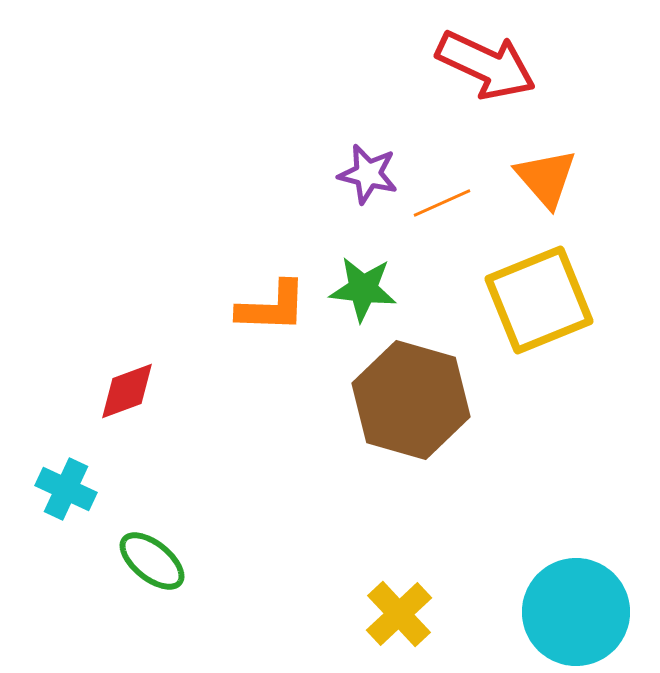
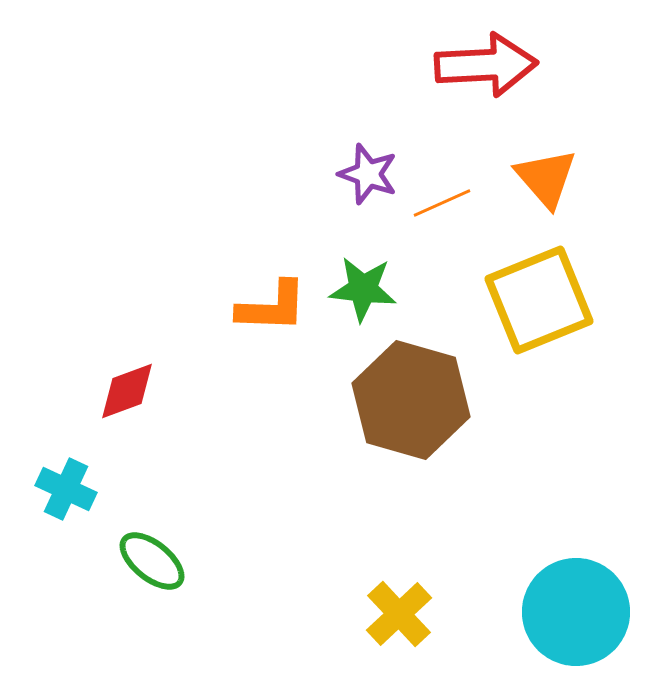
red arrow: rotated 28 degrees counterclockwise
purple star: rotated 6 degrees clockwise
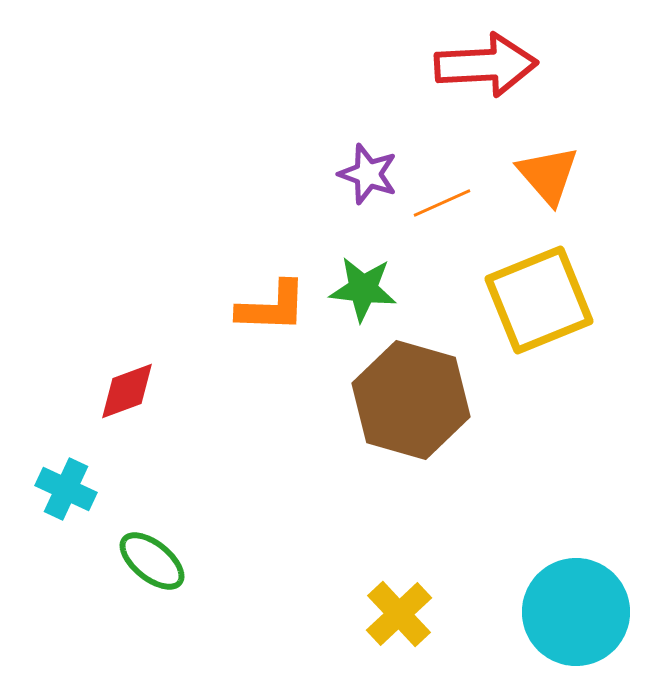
orange triangle: moved 2 px right, 3 px up
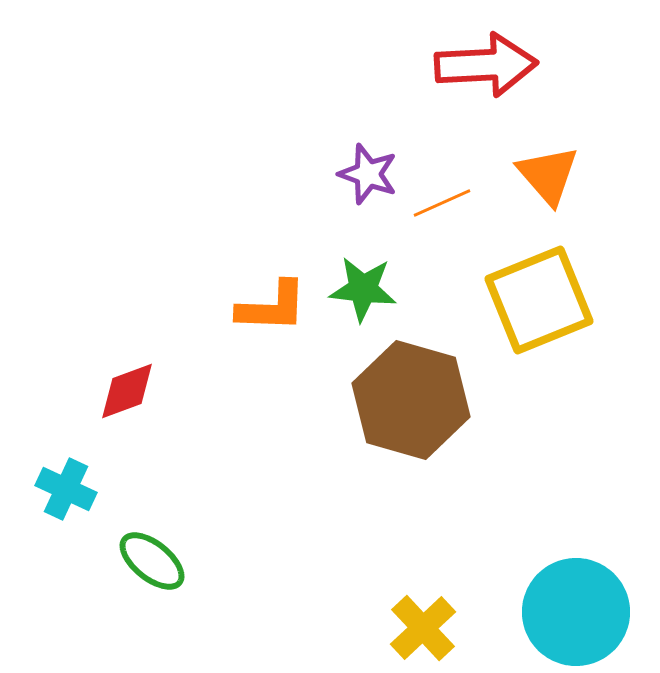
yellow cross: moved 24 px right, 14 px down
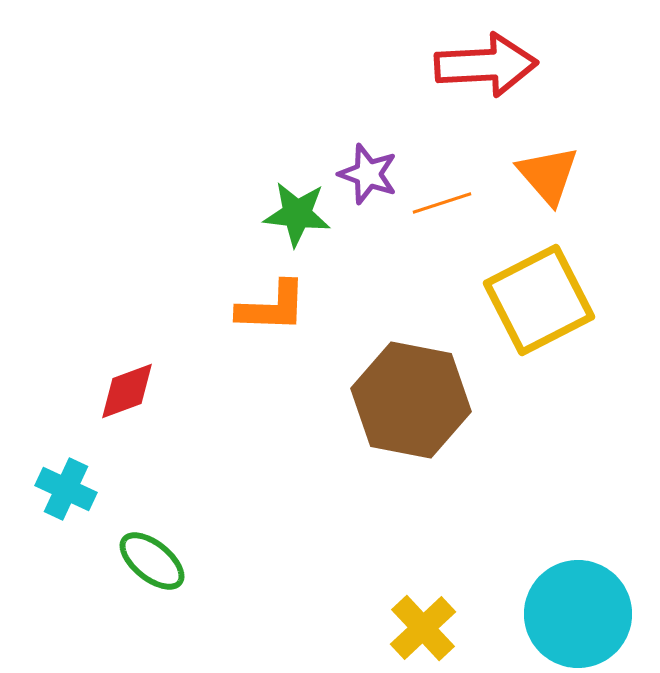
orange line: rotated 6 degrees clockwise
green star: moved 66 px left, 75 px up
yellow square: rotated 5 degrees counterclockwise
brown hexagon: rotated 5 degrees counterclockwise
cyan circle: moved 2 px right, 2 px down
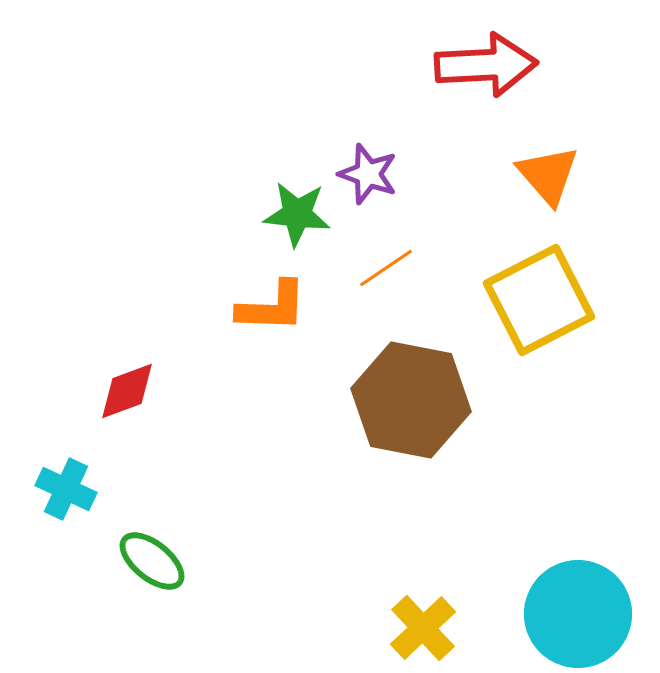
orange line: moved 56 px left, 65 px down; rotated 16 degrees counterclockwise
